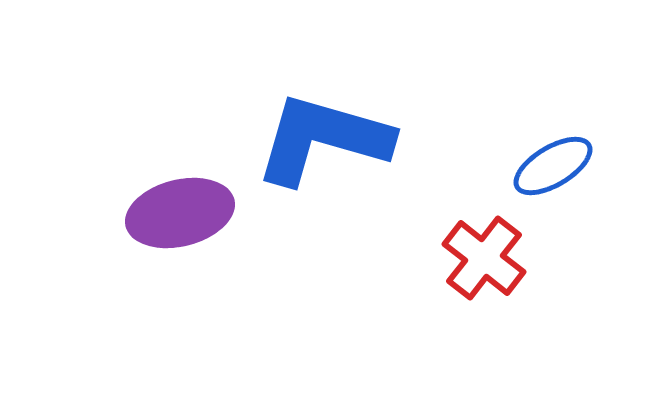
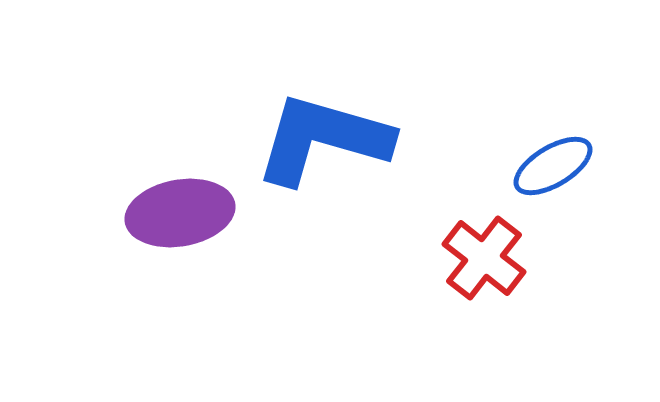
purple ellipse: rotated 4 degrees clockwise
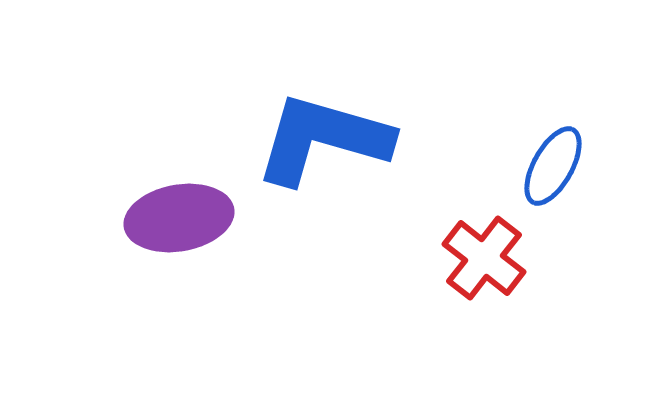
blue ellipse: rotated 30 degrees counterclockwise
purple ellipse: moved 1 px left, 5 px down
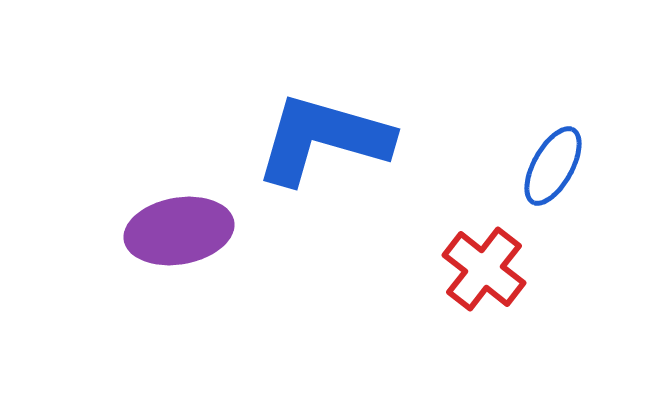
purple ellipse: moved 13 px down
red cross: moved 11 px down
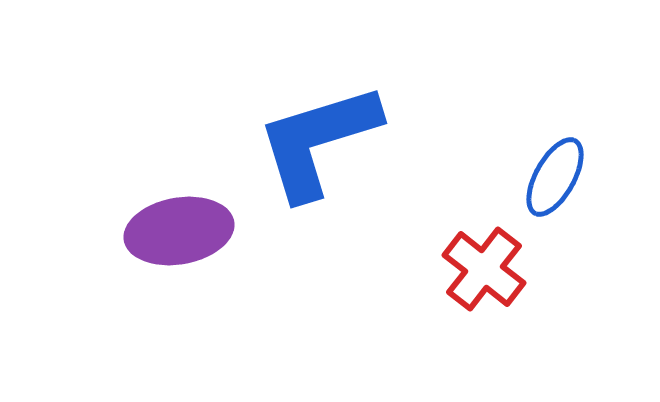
blue L-shape: moved 5 px left, 2 px down; rotated 33 degrees counterclockwise
blue ellipse: moved 2 px right, 11 px down
